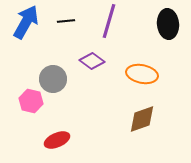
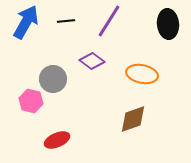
purple line: rotated 16 degrees clockwise
brown diamond: moved 9 px left
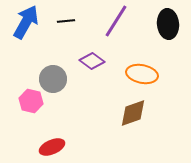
purple line: moved 7 px right
brown diamond: moved 6 px up
red ellipse: moved 5 px left, 7 px down
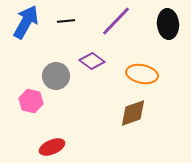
purple line: rotated 12 degrees clockwise
gray circle: moved 3 px right, 3 px up
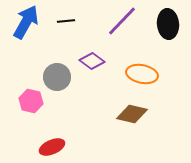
purple line: moved 6 px right
gray circle: moved 1 px right, 1 px down
brown diamond: moved 1 px left, 1 px down; rotated 32 degrees clockwise
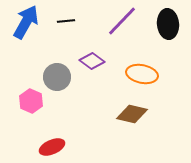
pink hexagon: rotated 10 degrees clockwise
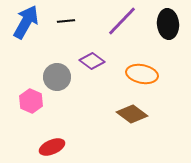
brown diamond: rotated 24 degrees clockwise
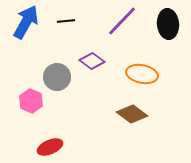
red ellipse: moved 2 px left
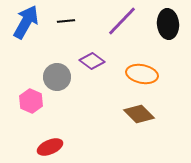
brown diamond: moved 7 px right; rotated 8 degrees clockwise
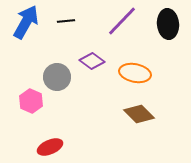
orange ellipse: moved 7 px left, 1 px up
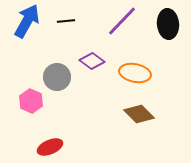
blue arrow: moved 1 px right, 1 px up
